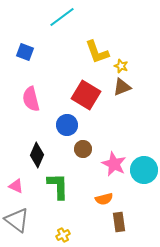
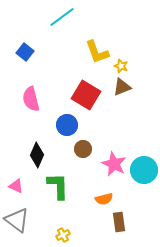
blue square: rotated 18 degrees clockwise
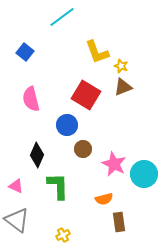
brown triangle: moved 1 px right
cyan circle: moved 4 px down
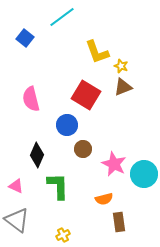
blue square: moved 14 px up
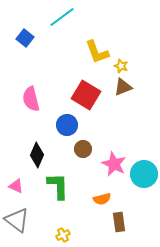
orange semicircle: moved 2 px left
